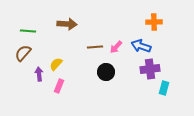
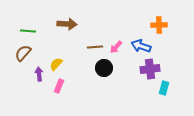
orange cross: moved 5 px right, 3 px down
black circle: moved 2 px left, 4 px up
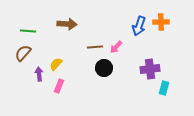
orange cross: moved 2 px right, 3 px up
blue arrow: moved 2 px left, 20 px up; rotated 90 degrees counterclockwise
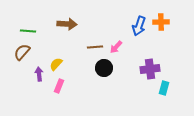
brown semicircle: moved 1 px left, 1 px up
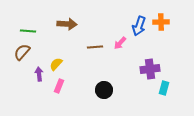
pink arrow: moved 4 px right, 4 px up
black circle: moved 22 px down
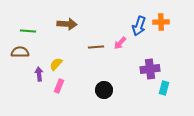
brown line: moved 1 px right
brown semicircle: moved 2 px left; rotated 48 degrees clockwise
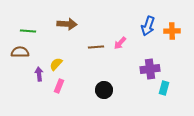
orange cross: moved 11 px right, 9 px down
blue arrow: moved 9 px right
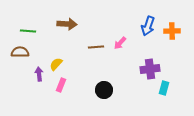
pink rectangle: moved 2 px right, 1 px up
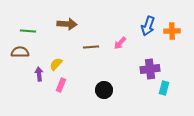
brown line: moved 5 px left
